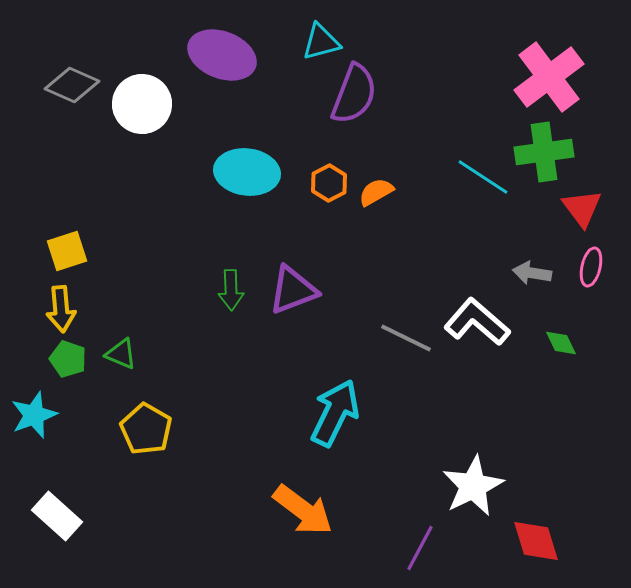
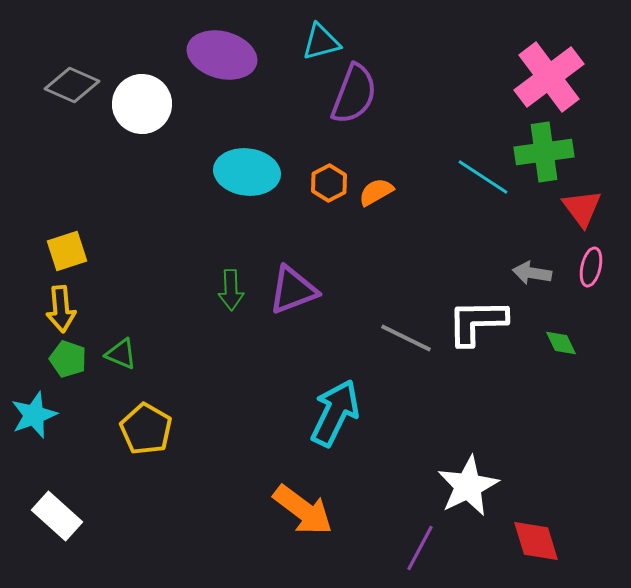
purple ellipse: rotated 6 degrees counterclockwise
white L-shape: rotated 42 degrees counterclockwise
white star: moved 5 px left
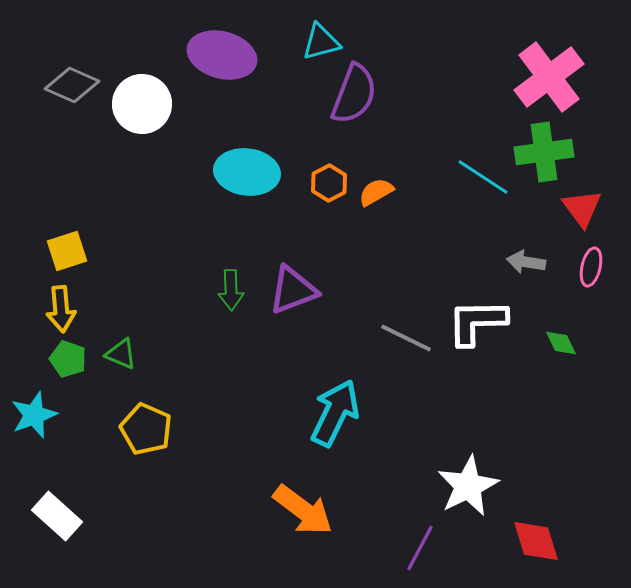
gray arrow: moved 6 px left, 11 px up
yellow pentagon: rotated 6 degrees counterclockwise
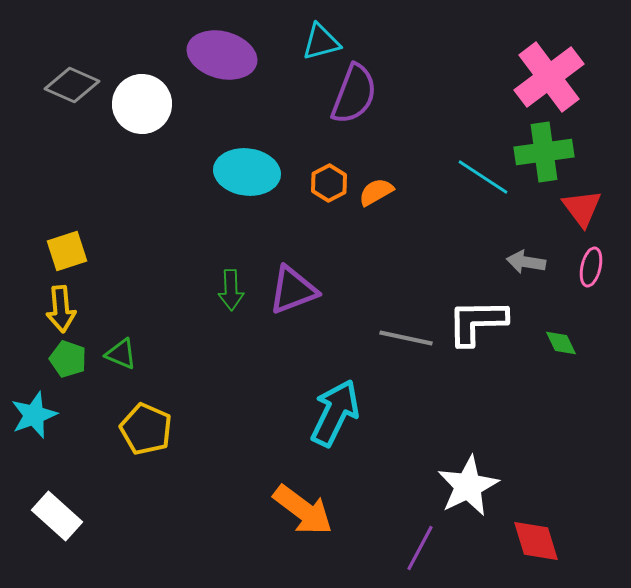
gray line: rotated 14 degrees counterclockwise
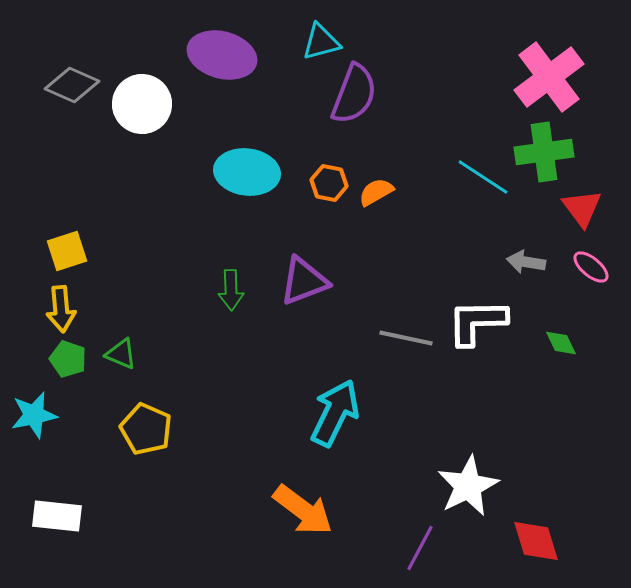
orange hexagon: rotated 21 degrees counterclockwise
pink ellipse: rotated 63 degrees counterclockwise
purple triangle: moved 11 px right, 9 px up
cyan star: rotated 9 degrees clockwise
white rectangle: rotated 36 degrees counterclockwise
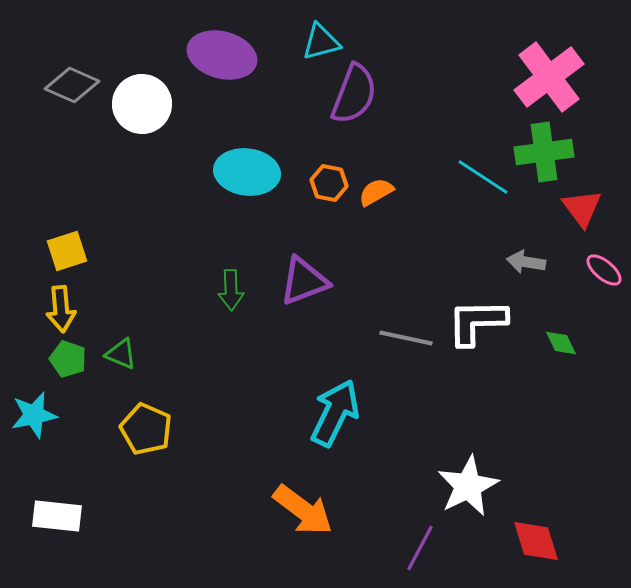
pink ellipse: moved 13 px right, 3 px down
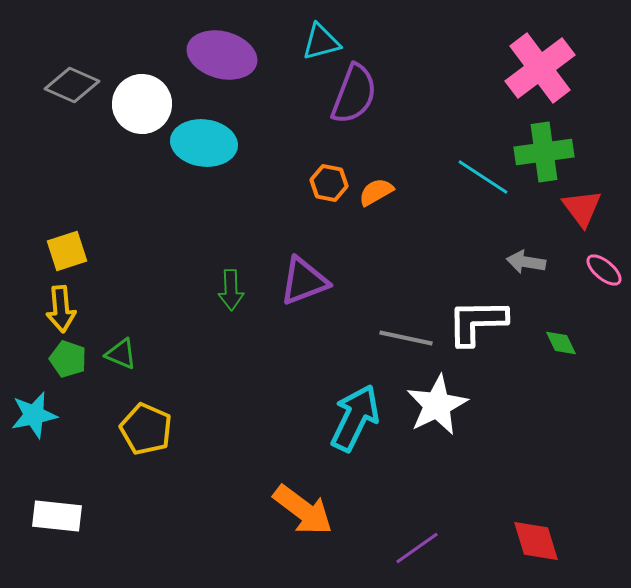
pink cross: moved 9 px left, 9 px up
cyan ellipse: moved 43 px left, 29 px up
cyan arrow: moved 20 px right, 5 px down
white star: moved 31 px left, 81 px up
purple line: moved 3 px left; rotated 27 degrees clockwise
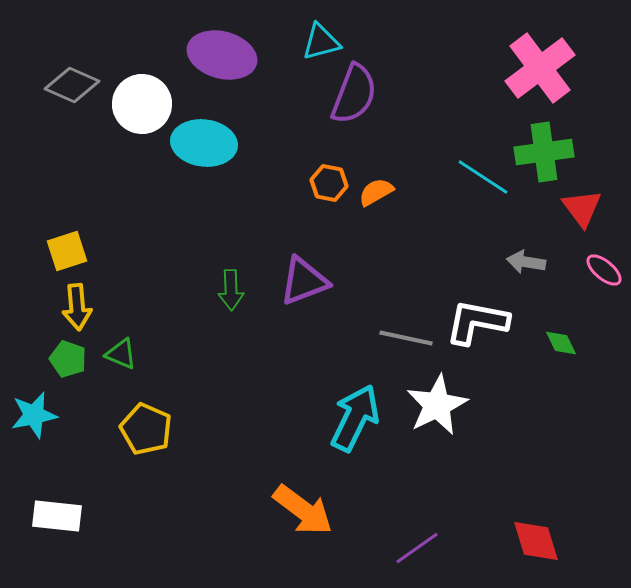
yellow arrow: moved 16 px right, 2 px up
white L-shape: rotated 12 degrees clockwise
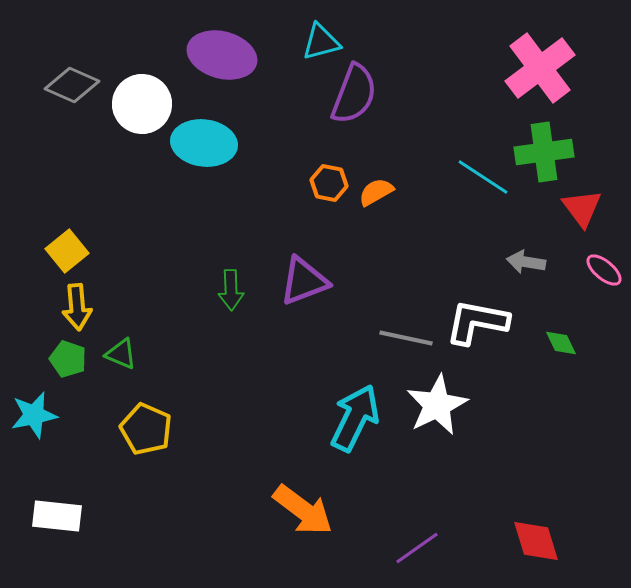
yellow square: rotated 21 degrees counterclockwise
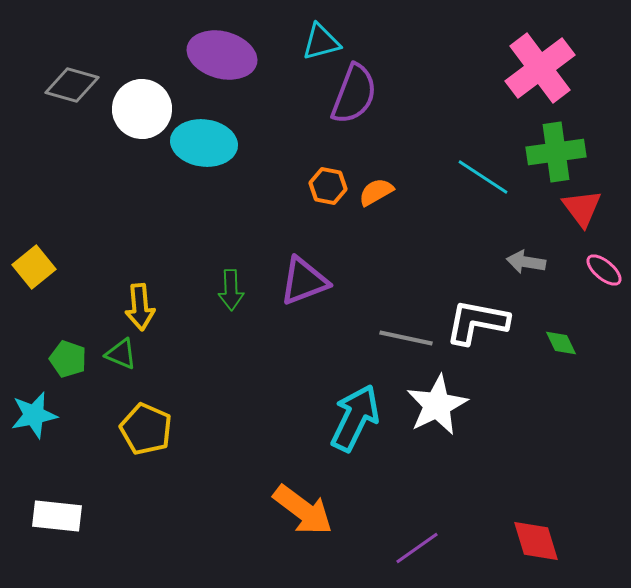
gray diamond: rotated 8 degrees counterclockwise
white circle: moved 5 px down
green cross: moved 12 px right
orange hexagon: moved 1 px left, 3 px down
yellow square: moved 33 px left, 16 px down
yellow arrow: moved 63 px right
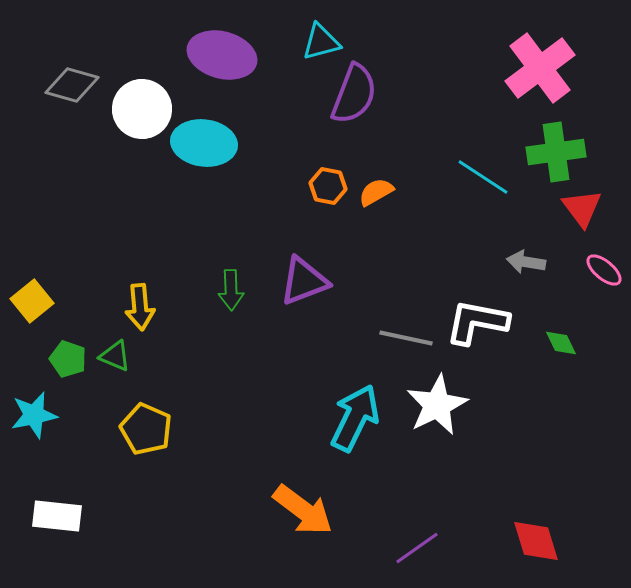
yellow square: moved 2 px left, 34 px down
green triangle: moved 6 px left, 2 px down
